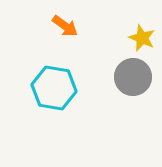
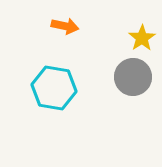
orange arrow: rotated 24 degrees counterclockwise
yellow star: rotated 16 degrees clockwise
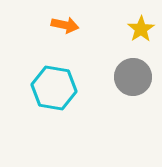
orange arrow: moved 1 px up
yellow star: moved 1 px left, 9 px up
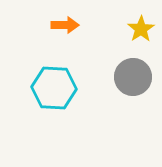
orange arrow: rotated 12 degrees counterclockwise
cyan hexagon: rotated 6 degrees counterclockwise
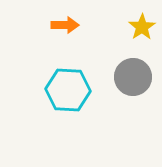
yellow star: moved 1 px right, 2 px up
cyan hexagon: moved 14 px right, 2 px down
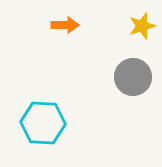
yellow star: moved 1 px up; rotated 16 degrees clockwise
cyan hexagon: moved 25 px left, 33 px down
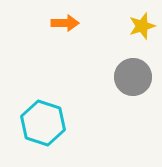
orange arrow: moved 2 px up
cyan hexagon: rotated 15 degrees clockwise
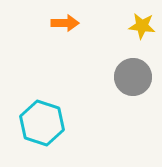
yellow star: rotated 24 degrees clockwise
cyan hexagon: moved 1 px left
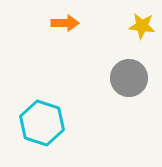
gray circle: moved 4 px left, 1 px down
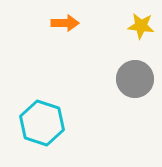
yellow star: moved 1 px left
gray circle: moved 6 px right, 1 px down
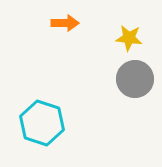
yellow star: moved 12 px left, 12 px down
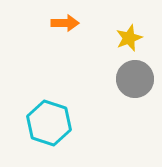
yellow star: rotated 28 degrees counterclockwise
cyan hexagon: moved 7 px right
